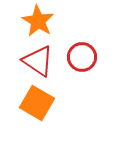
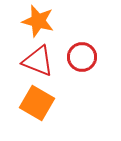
orange star: rotated 16 degrees counterclockwise
red triangle: rotated 12 degrees counterclockwise
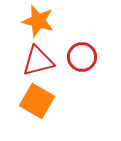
red triangle: rotated 36 degrees counterclockwise
orange square: moved 2 px up
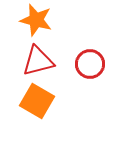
orange star: moved 2 px left, 1 px up
red circle: moved 8 px right, 7 px down
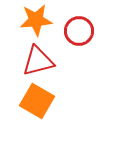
orange star: rotated 20 degrees counterclockwise
red circle: moved 11 px left, 33 px up
